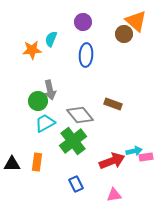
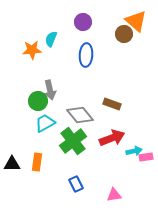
brown rectangle: moved 1 px left
red arrow: moved 23 px up
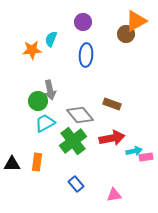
orange triangle: rotated 50 degrees clockwise
brown circle: moved 2 px right
red arrow: rotated 10 degrees clockwise
blue rectangle: rotated 14 degrees counterclockwise
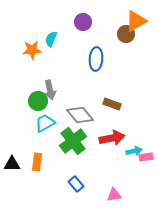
blue ellipse: moved 10 px right, 4 px down
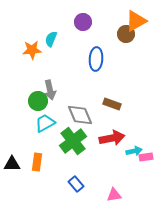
gray diamond: rotated 16 degrees clockwise
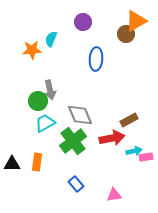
brown rectangle: moved 17 px right, 16 px down; rotated 48 degrees counterclockwise
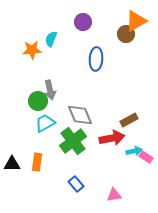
pink rectangle: rotated 40 degrees clockwise
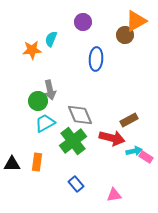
brown circle: moved 1 px left, 1 px down
red arrow: rotated 25 degrees clockwise
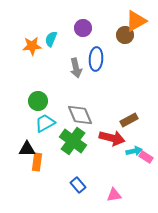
purple circle: moved 6 px down
orange star: moved 4 px up
gray arrow: moved 26 px right, 22 px up
green cross: rotated 16 degrees counterclockwise
black triangle: moved 15 px right, 15 px up
blue rectangle: moved 2 px right, 1 px down
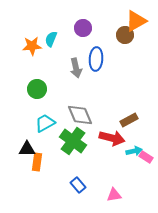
green circle: moved 1 px left, 12 px up
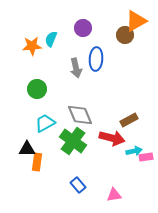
pink rectangle: rotated 40 degrees counterclockwise
